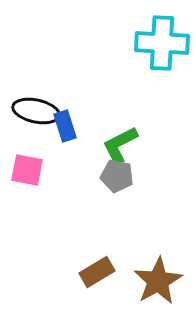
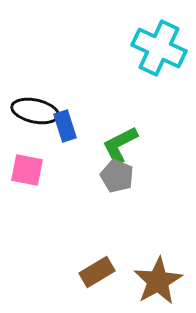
cyan cross: moved 3 px left, 5 px down; rotated 22 degrees clockwise
black ellipse: moved 1 px left
gray pentagon: rotated 12 degrees clockwise
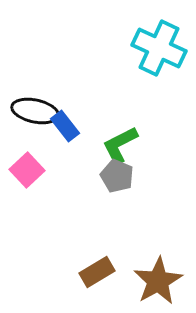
blue rectangle: rotated 20 degrees counterclockwise
pink square: rotated 36 degrees clockwise
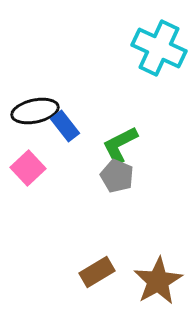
black ellipse: rotated 24 degrees counterclockwise
pink square: moved 1 px right, 2 px up
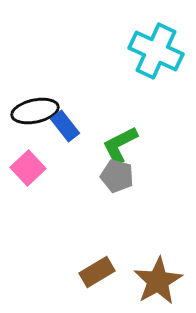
cyan cross: moved 3 px left, 3 px down
gray pentagon: rotated 8 degrees counterclockwise
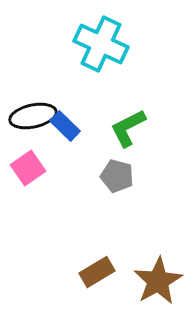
cyan cross: moved 55 px left, 7 px up
black ellipse: moved 2 px left, 5 px down
blue rectangle: rotated 8 degrees counterclockwise
green L-shape: moved 8 px right, 17 px up
pink square: rotated 8 degrees clockwise
